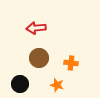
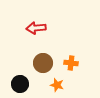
brown circle: moved 4 px right, 5 px down
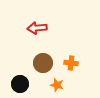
red arrow: moved 1 px right
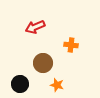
red arrow: moved 2 px left, 1 px up; rotated 18 degrees counterclockwise
orange cross: moved 18 px up
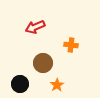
orange star: rotated 24 degrees clockwise
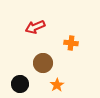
orange cross: moved 2 px up
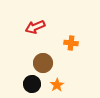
black circle: moved 12 px right
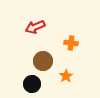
brown circle: moved 2 px up
orange star: moved 9 px right, 9 px up
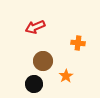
orange cross: moved 7 px right
black circle: moved 2 px right
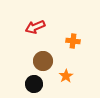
orange cross: moved 5 px left, 2 px up
